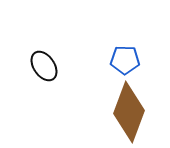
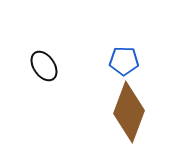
blue pentagon: moved 1 px left, 1 px down
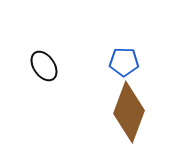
blue pentagon: moved 1 px down
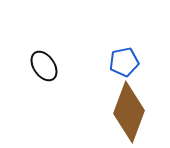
blue pentagon: rotated 12 degrees counterclockwise
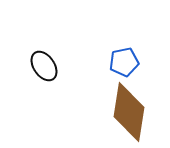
brown diamond: rotated 12 degrees counterclockwise
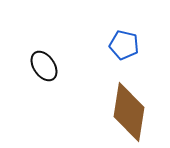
blue pentagon: moved 17 px up; rotated 24 degrees clockwise
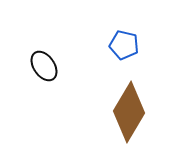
brown diamond: rotated 22 degrees clockwise
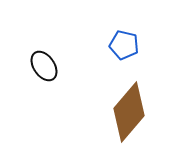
brown diamond: rotated 10 degrees clockwise
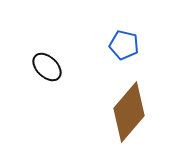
black ellipse: moved 3 px right, 1 px down; rotated 12 degrees counterclockwise
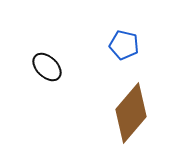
brown diamond: moved 2 px right, 1 px down
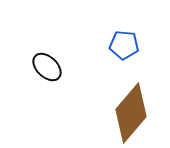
blue pentagon: rotated 8 degrees counterclockwise
